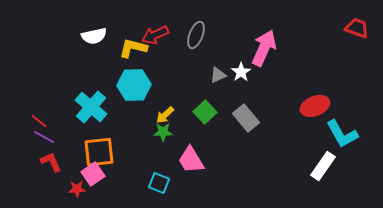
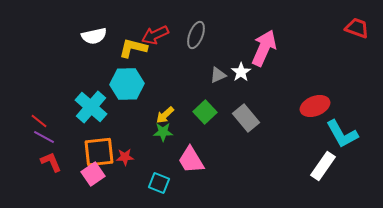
cyan hexagon: moved 7 px left, 1 px up
red star: moved 48 px right, 32 px up
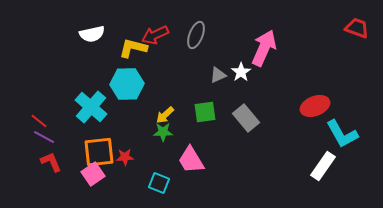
white semicircle: moved 2 px left, 2 px up
green square: rotated 35 degrees clockwise
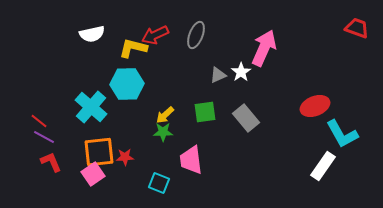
pink trapezoid: rotated 24 degrees clockwise
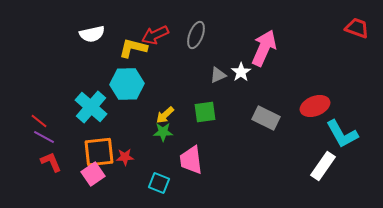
gray rectangle: moved 20 px right; rotated 24 degrees counterclockwise
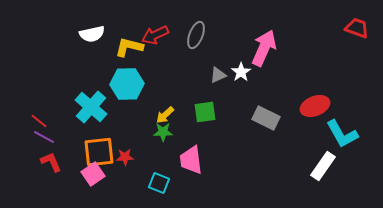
yellow L-shape: moved 4 px left, 1 px up
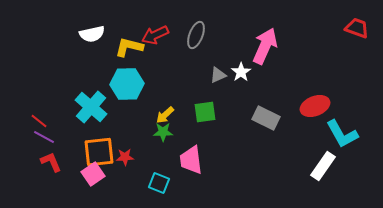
pink arrow: moved 1 px right, 2 px up
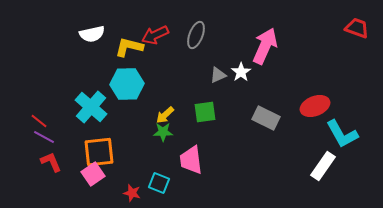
red star: moved 7 px right, 36 px down; rotated 18 degrees clockwise
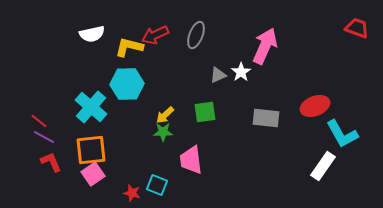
gray rectangle: rotated 20 degrees counterclockwise
orange square: moved 8 px left, 2 px up
cyan square: moved 2 px left, 2 px down
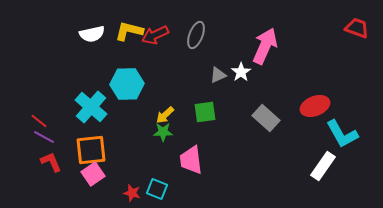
yellow L-shape: moved 16 px up
gray rectangle: rotated 36 degrees clockwise
cyan square: moved 4 px down
